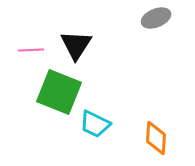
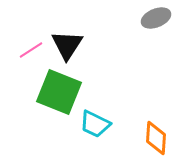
black triangle: moved 9 px left
pink line: rotated 30 degrees counterclockwise
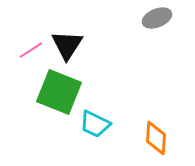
gray ellipse: moved 1 px right
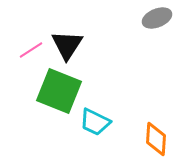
green square: moved 1 px up
cyan trapezoid: moved 2 px up
orange diamond: moved 1 px down
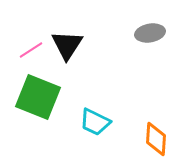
gray ellipse: moved 7 px left, 15 px down; rotated 12 degrees clockwise
green square: moved 21 px left, 6 px down
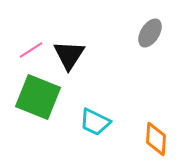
gray ellipse: rotated 48 degrees counterclockwise
black triangle: moved 2 px right, 10 px down
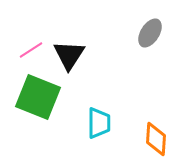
cyan trapezoid: moved 4 px right, 1 px down; rotated 116 degrees counterclockwise
